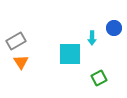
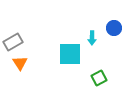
gray rectangle: moved 3 px left, 1 px down
orange triangle: moved 1 px left, 1 px down
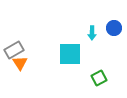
cyan arrow: moved 5 px up
gray rectangle: moved 1 px right, 8 px down
